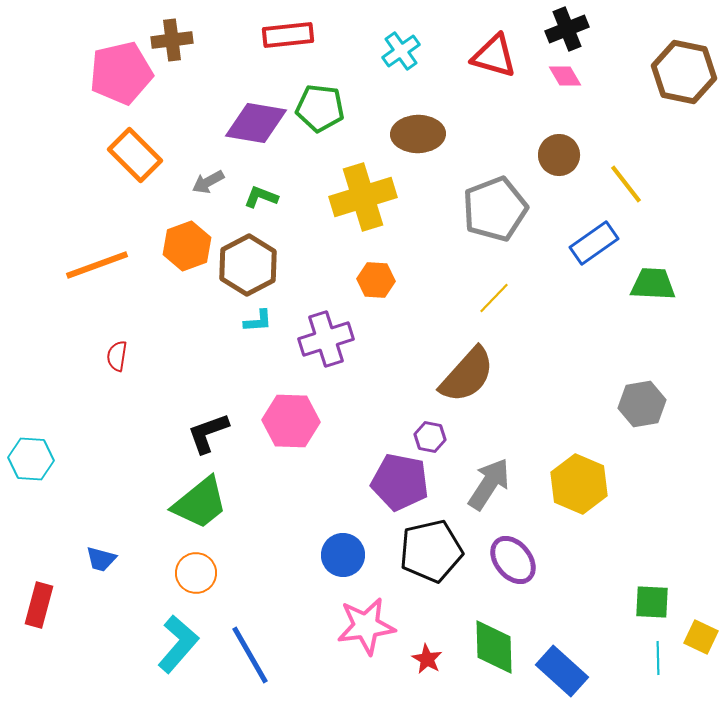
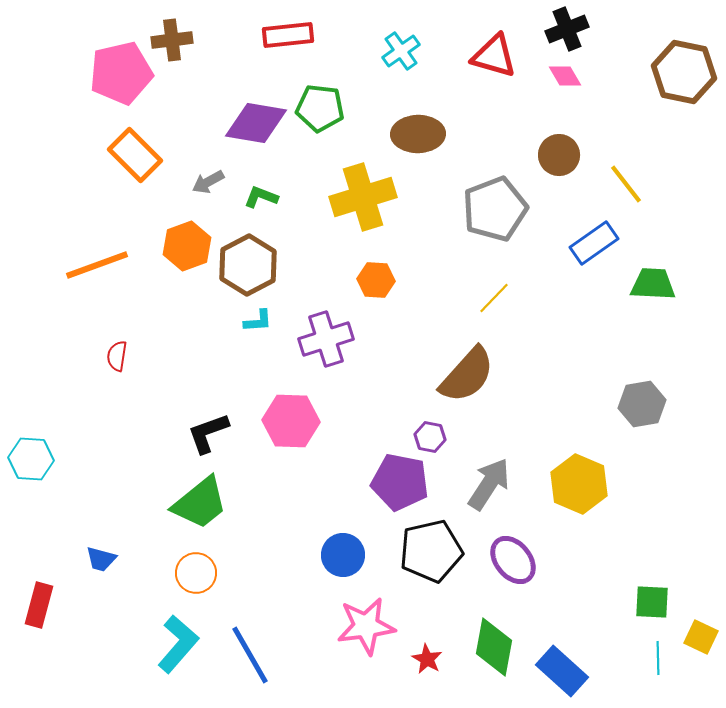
green diamond at (494, 647): rotated 12 degrees clockwise
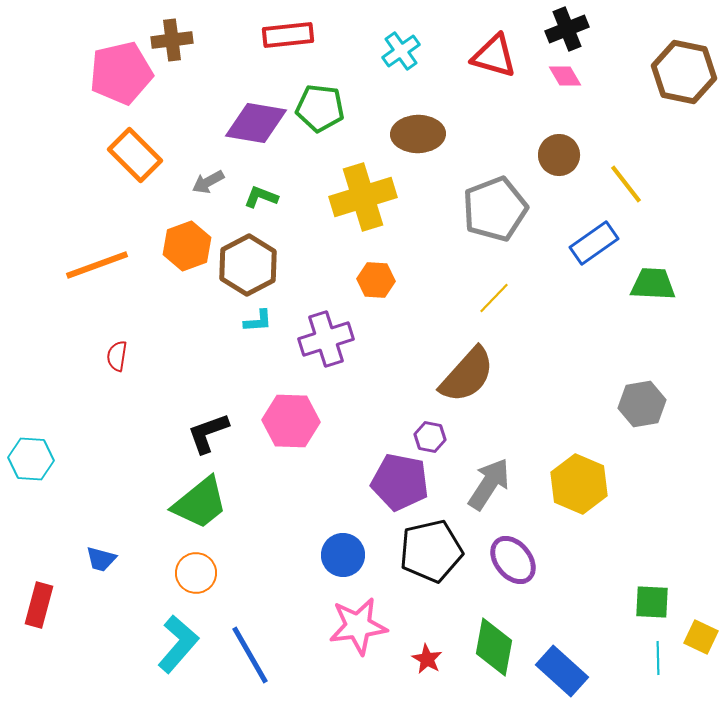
pink star at (366, 626): moved 8 px left
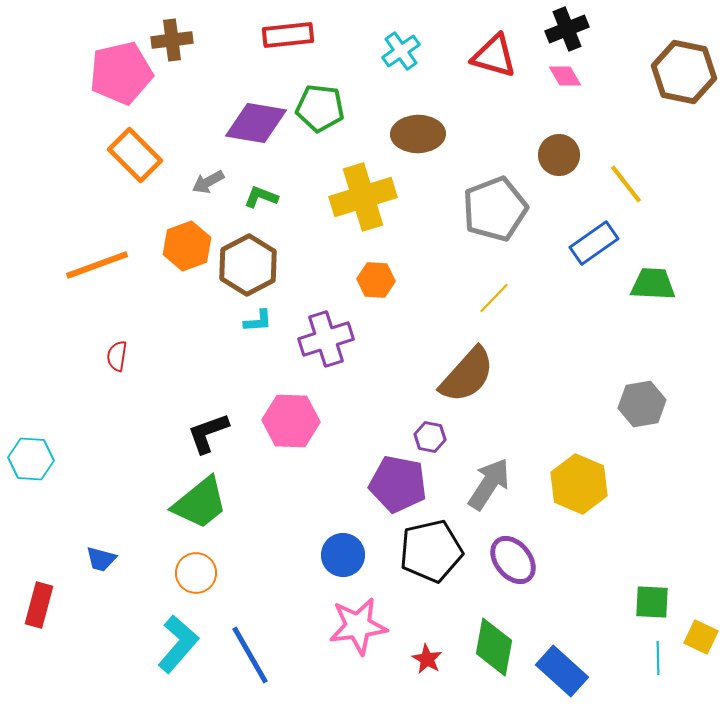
purple pentagon at (400, 482): moved 2 px left, 2 px down
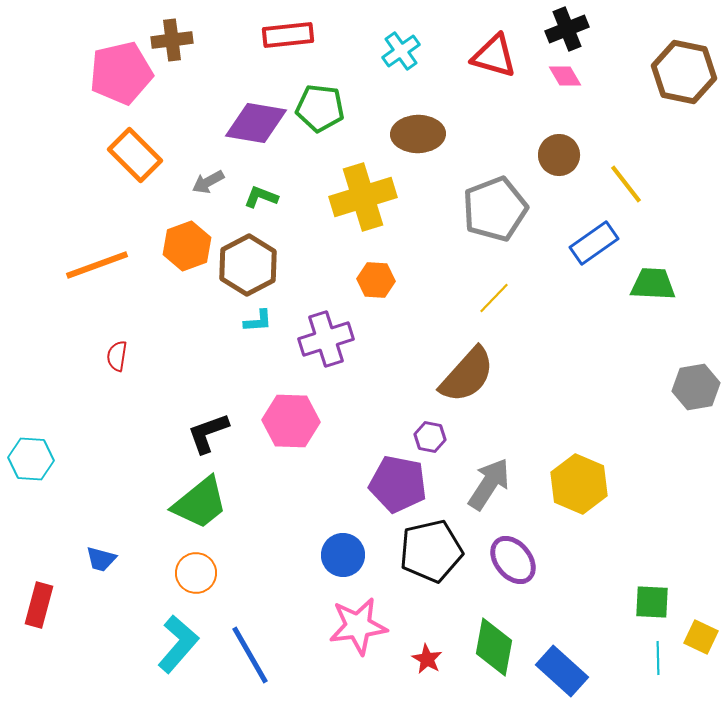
gray hexagon at (642, 404): moved 54 px right, 17 px up
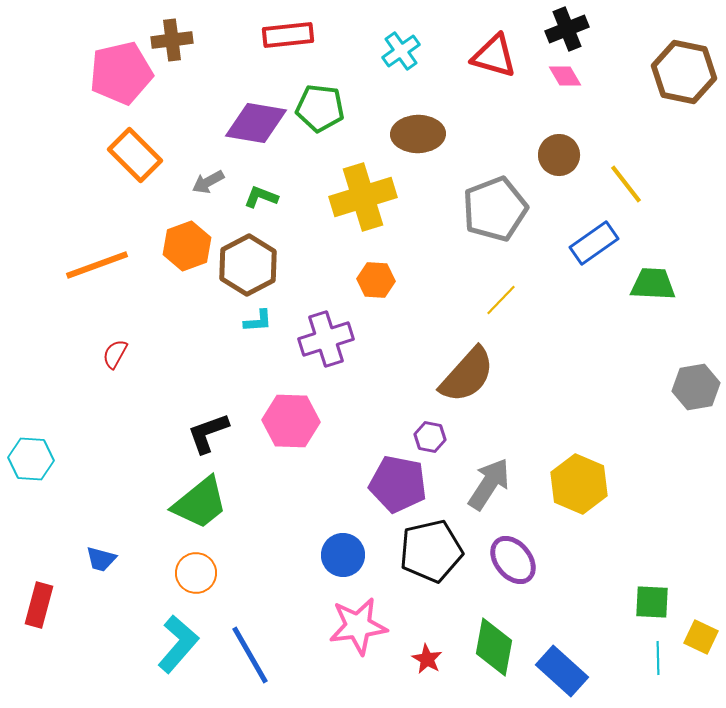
yellow line at (494, 298): moved 7 px right, 2 px down
red semicircle at (117, 356): moved 2 px left, 2 px up; rotated 20 degrees clockwise
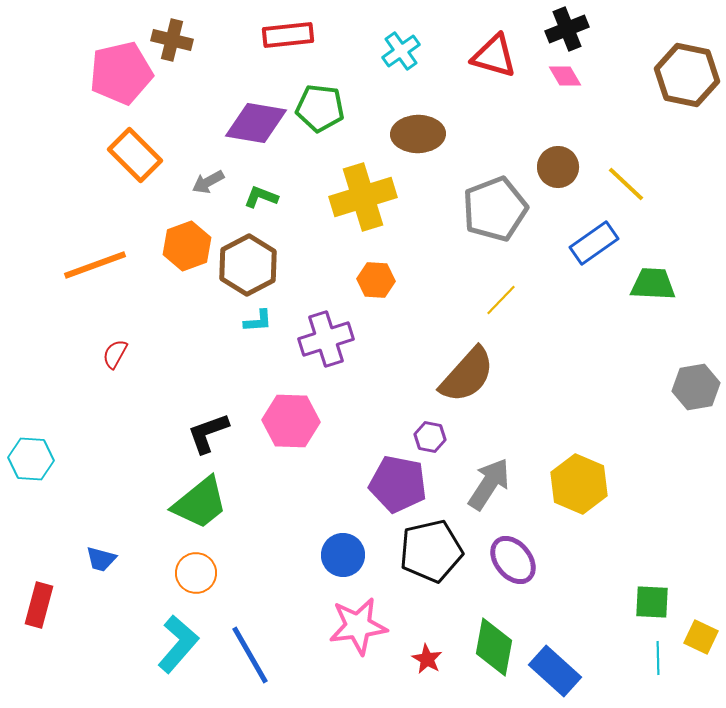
brown cross at (172, 40): rotated 21 degrees clockwise
brown hexagon at (684, 72): moved 3 px right, 3 px down
brown circle at (559, 155): moved 1 px left, 12 px down
yellow line at (626, 184): rotated 9 degrees counterclockwise
orange line at (97, 265): moved 2 px left
blue rectangle at (562, 671): moved 7 px left
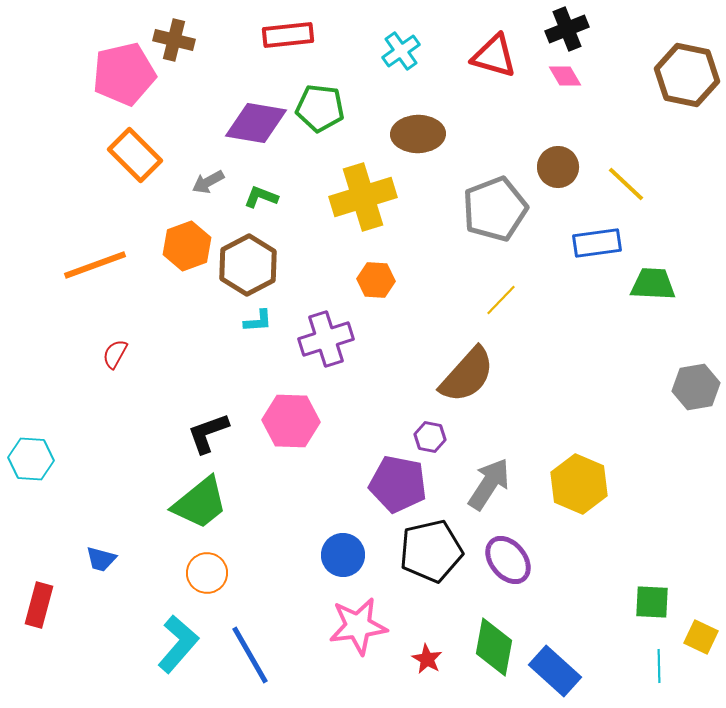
brown cross at (172, 40): moved 2 px right
pink pentagon at (121, 73): moved 3 px right, 1 px down
blue rectangle at (594, 243): moved 3 px right; rotated 27 degrees clockwise
purple ellipse at (513, 560): moved 5 px left
orange circle at (196, 573): moved 11 px right
cyan line at (658, 658): moved 1 px right, 8 px down
